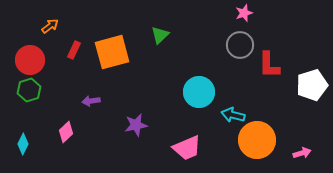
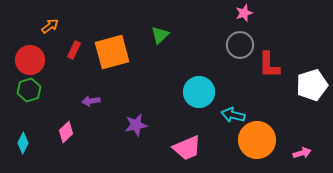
cyan diamond: moved 1 px up
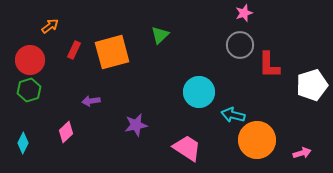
pink trapezoid: rotated 124 degrees counterclockwise
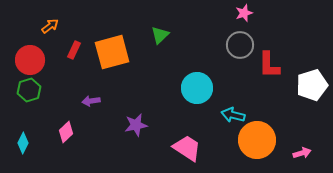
cyan circle: moved 2 px left, 4 px up
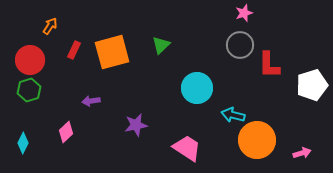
orange arrow: rotated 18 degrees counterclockwise
green triangle: moved 1 px right, 10 px down
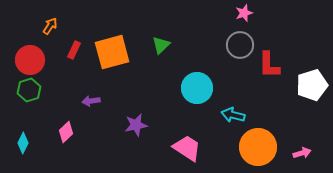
orange circle: moved 1 px right, 7 px down
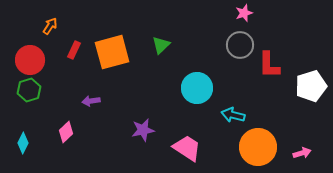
white pentagon: moved 1 px left, 1 px down
purple star: moved 7 px right, 5 px down
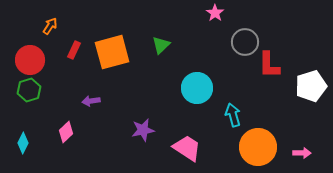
pink star: moved 29 px left; rotated 18 degrees counterclockwise
gray circle: moved 5 px right, 3 px up
cyan arrow: rotated 60 degrees clockwise
pink arrow: rotated 18 degrees clockwise
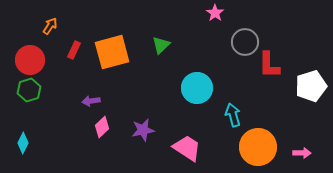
pink diamond: moved 36 px right, 5 px up
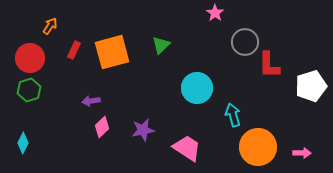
red circle: moved 2 px up
